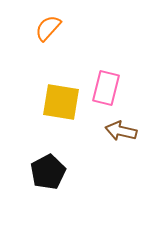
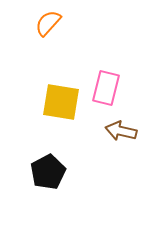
orange semicircle: moved 5 px up
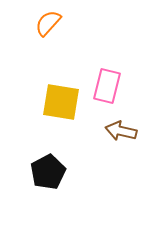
pink rectangle: moved 1 px right, 2 px up
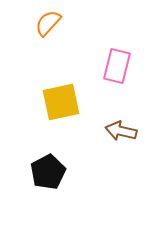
pink rectangle: moved 10 px right, 20 px up
yellow square: rotated 21 degrees counterclockwise
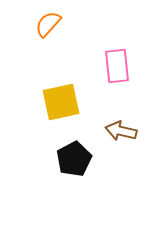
orange semicircle: moved 1 px down
pink rectangle: rotated 20 degrees counterclockwise
black pentagon: moved 26 px right, 13 px up
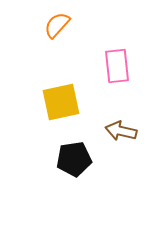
orange semicircle: moved 9 px right, 1 px down
black pentagon: rotated 20 degrees clockwise
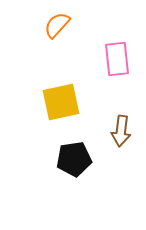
pink rectangle: moved 7 px up
brown arrow: rotated 96 degrees counterclockwise
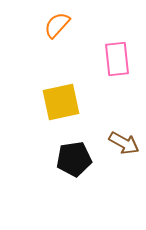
brown arrow: moved 3 px right, 12 px down; rotated 68 degrees counterclockwise
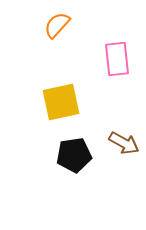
black pentagon: moved 4 px up
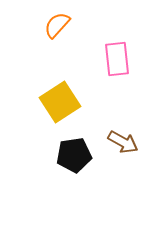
yellow square: moved 1 px left; rotated 21 degrees counterclockwise
brown arrow: moved 1 px left, 1 px up
